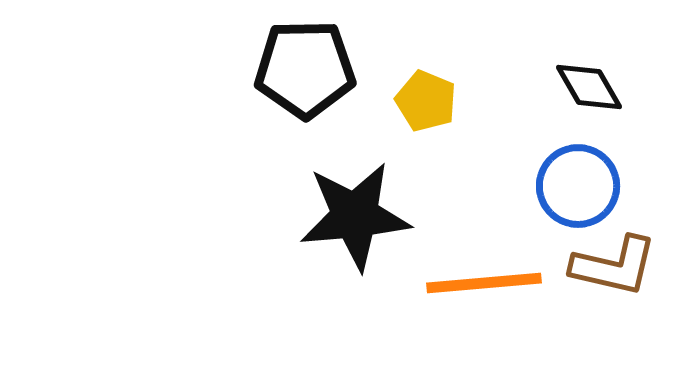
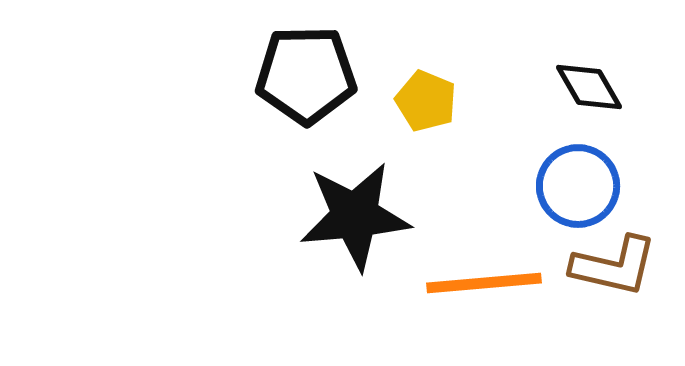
black pentagon: moved 1 px right, 6 px down
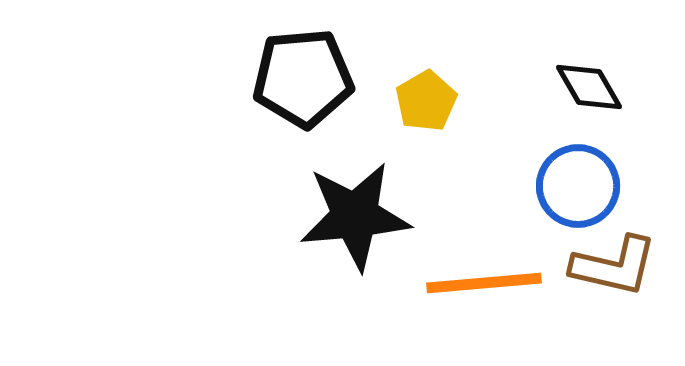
black pentagon: moved 3 px left, 3 px down; rotated 4 degrees counterclockwise
yellow pentagon: rotated 20 degrees clockwise
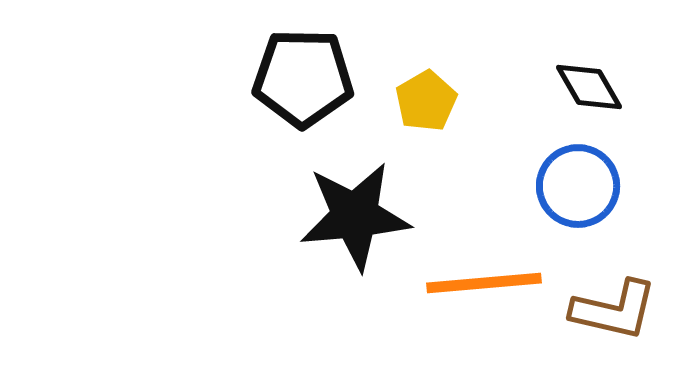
black pentagon: rotated 6 degrees clockwise
brown L-shape: moved 44 px down
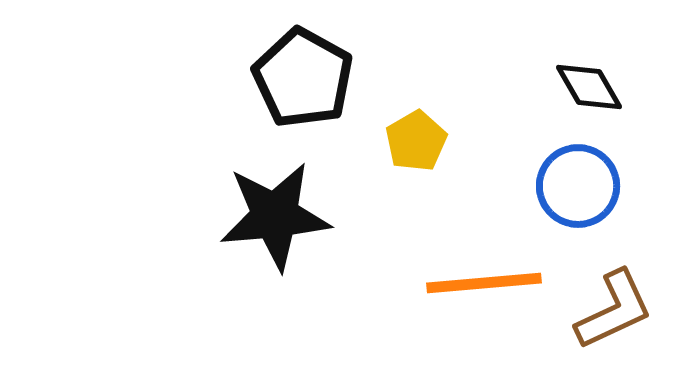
black pentagon: rotated 28 degrees clockwise
yellow pentagon: moved 10 px left, 40 px down
black star: moved 80 px left
brown L-shape: rotated 38 degrees counterclockwise
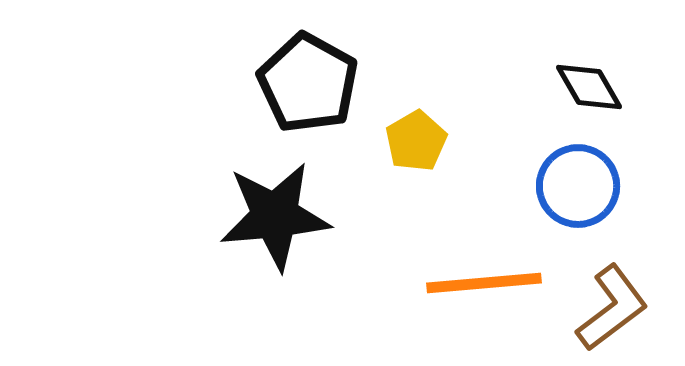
black pentagon: moved 5 px right, 5 px down
brown L-shape: moved 2 px left, 2 px up; rotated 12 degrees counterclockwise
